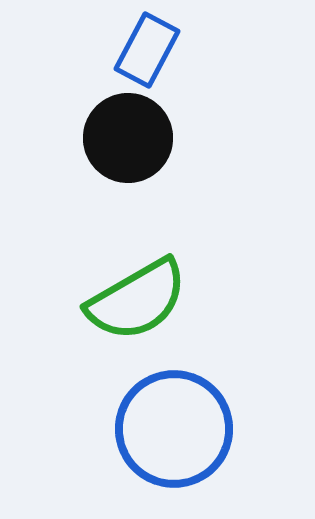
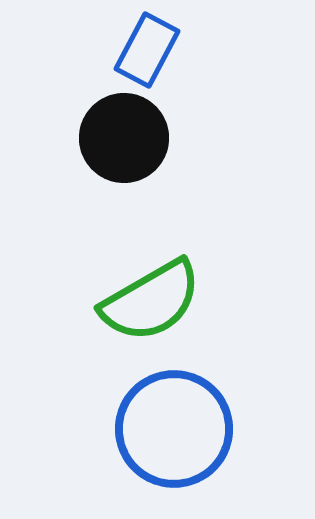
black circle: moved 4 px left
green semicircle: moved 14 px right, 1 px down
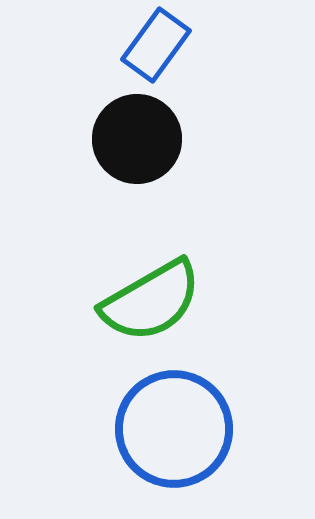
blue rectangle: moved 9 px right, 5 px up; rotated 8 degrees clockwise
black circle: moved 13 px right, 1 px down
